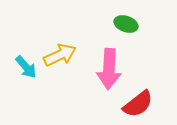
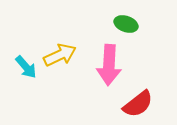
pink arrow: moved 4 px up
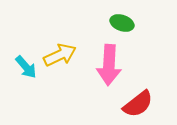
green ellipse: moved 4 px left, 1 px up
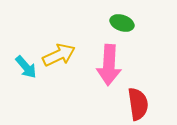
yellow arrow: moved 1 px left
red semicircle: rotated 60 degrees counterclockwise
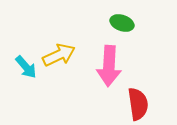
pink arrow: moved 1 px down
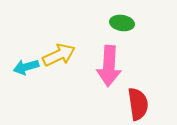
green ellipse: rotated 10 degrees counterclockwise
cyan arrow: rotated 115 degrees clockwise
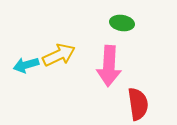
cyan arrow: moved 2 px up
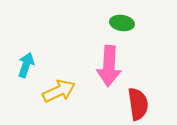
yellow arrow: moved 36 px down
cyan arrow: rotated 125 degrees clockwise
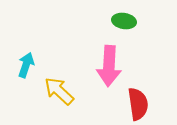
green ellipse: moved 2 px right, 2 px up
yellow arrow: rotated 112 degrees counterclockwise
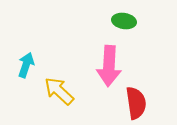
red semicircle: moved 2 px left, 1 px up
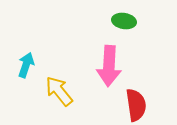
yellow arrow: rotated 8 degrees clockwise
red semicircle: moved 2 px down
